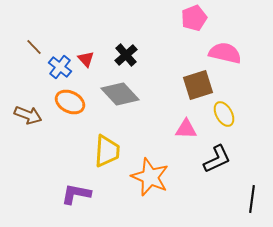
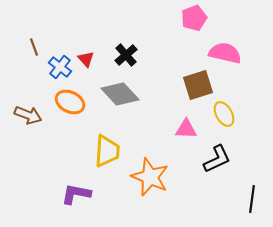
brown line: rotated 24 degrees clockwise
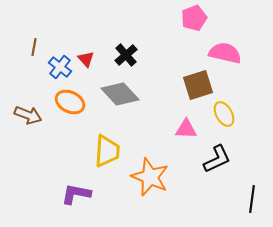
brown line: rotated 30 degrees clockwise
